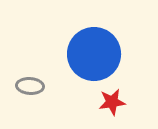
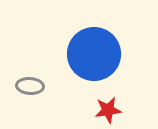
red star: moved 4 px left, 8 px down
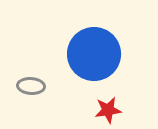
gray ellipse: moved 1 px right
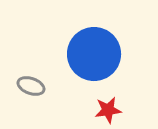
gray ellipse: rotated 16 degrees clockwise
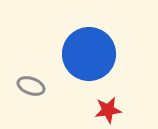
blue circle: moved 5 px left
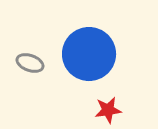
gray ellipse: moved 1 px left, 23 px up
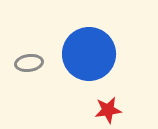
gray ellipse: moved 1 px left; rotated 28 degrees counterclockwise
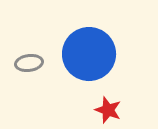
red star: rotated 28 degrees clockwise
